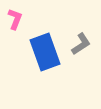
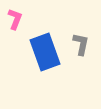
gray L-shape: rotated 45 degrees counterclockwise
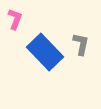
blue rectangle: rotated 24 degrees counterclockwise
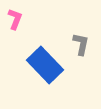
blue rectangle: moved 13 px down
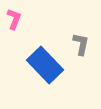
pink L-shape: moved 1 px left
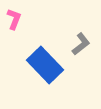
gray L-shape: rotated 40 degrees clockwise
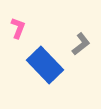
pink L-shape: moved 4 px right, 9 px down
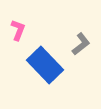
pink L-shape: moved 2 px down
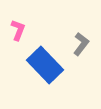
gray L-shape: rotated 15 degrees counterclockwise
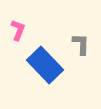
gray L-shape: rotated 35 degrees counterclockwise
